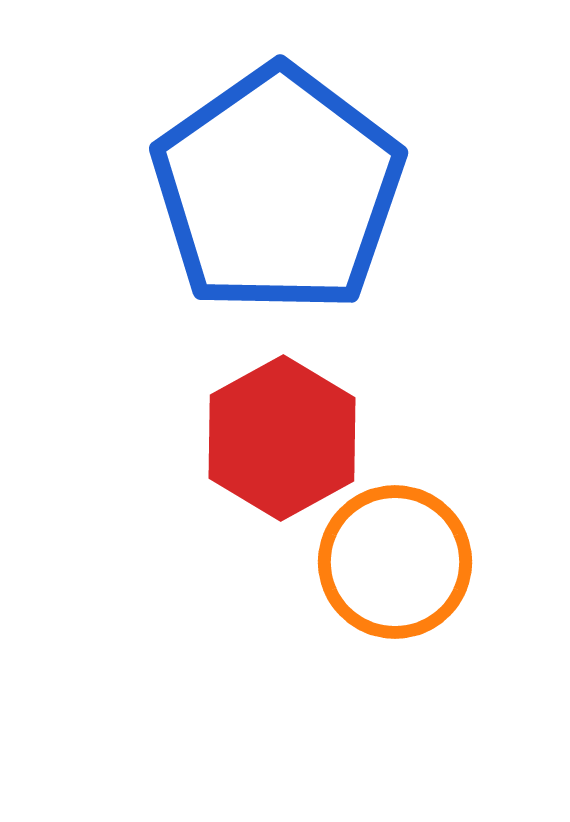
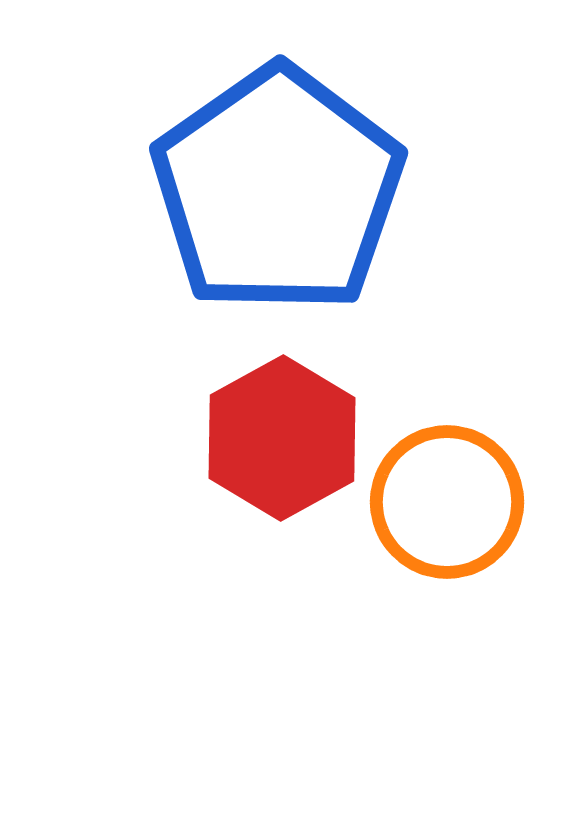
orange circle: moved 52 px right, 60 px up
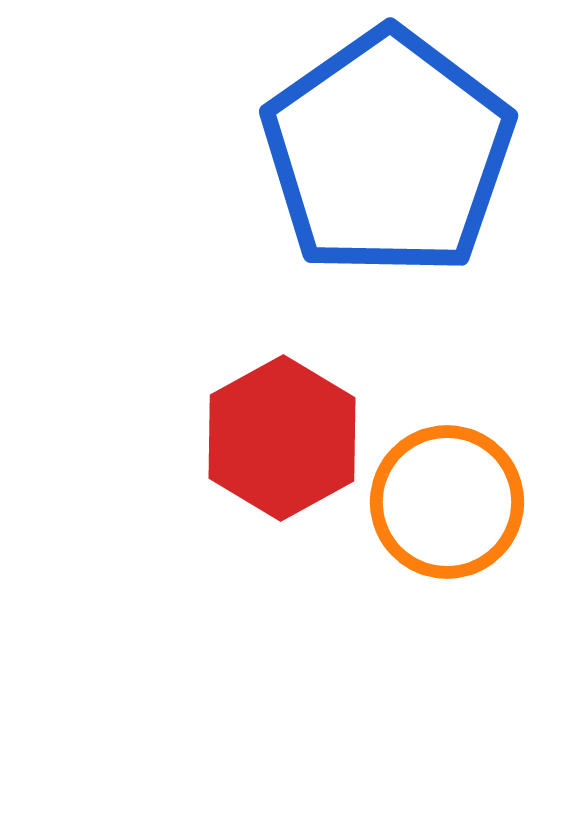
blue pentagon: moved 110 px right, 37 px up
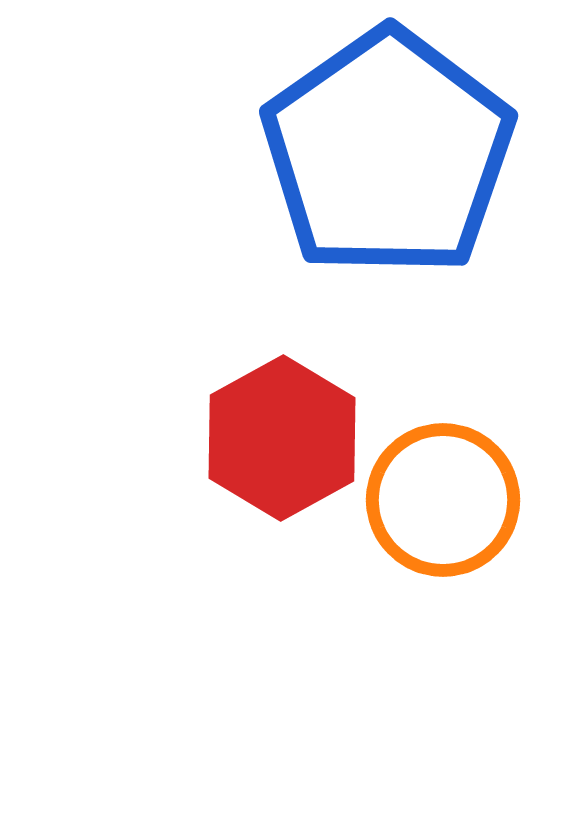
orange circle: moved 4 px left, 2 px up
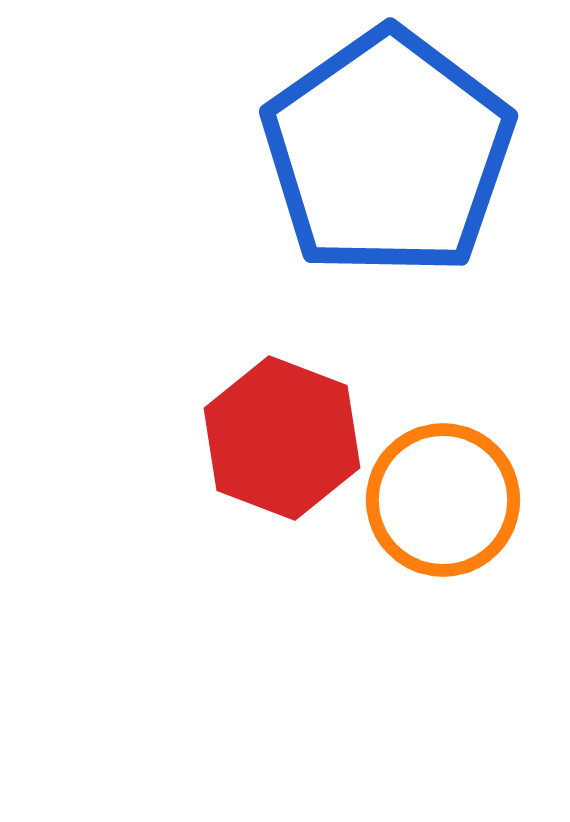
red hexagon: rotated 10 degrees counterclockwise
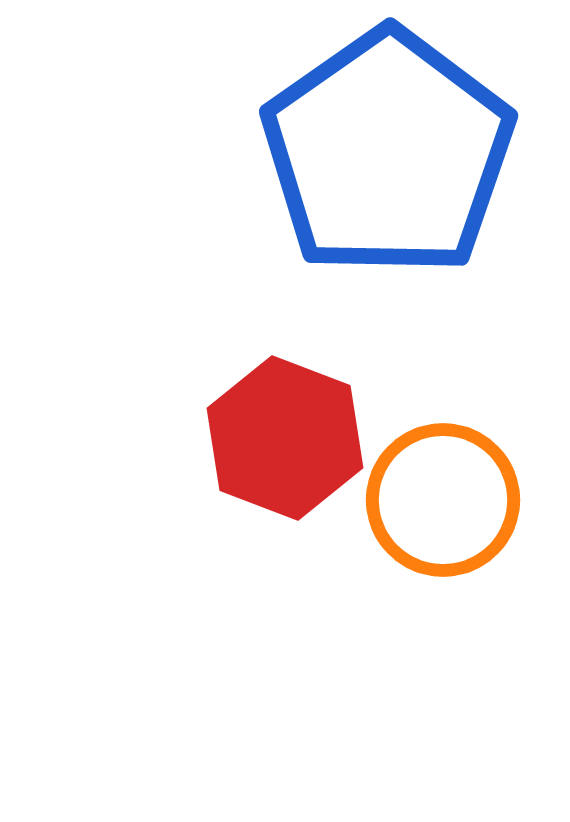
red hexagon: moved 3 px right
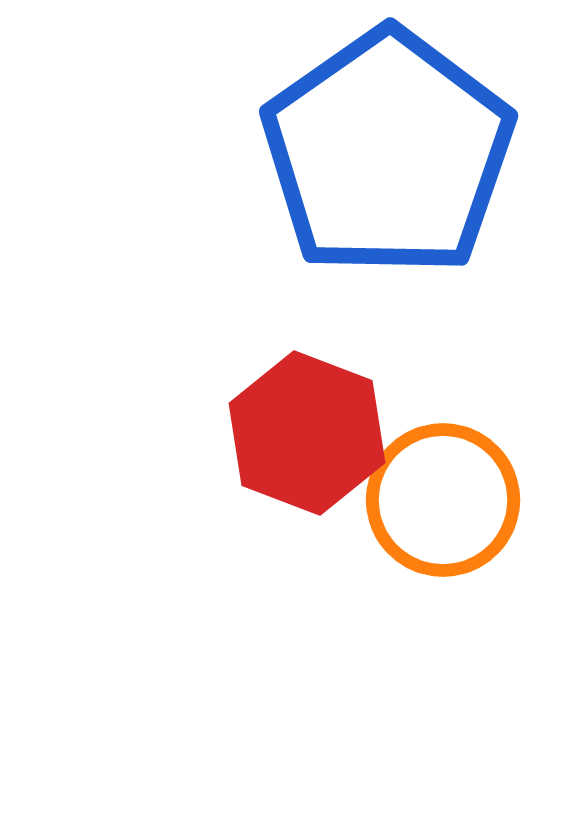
red hexagon: moved 22 px right, 5 px up
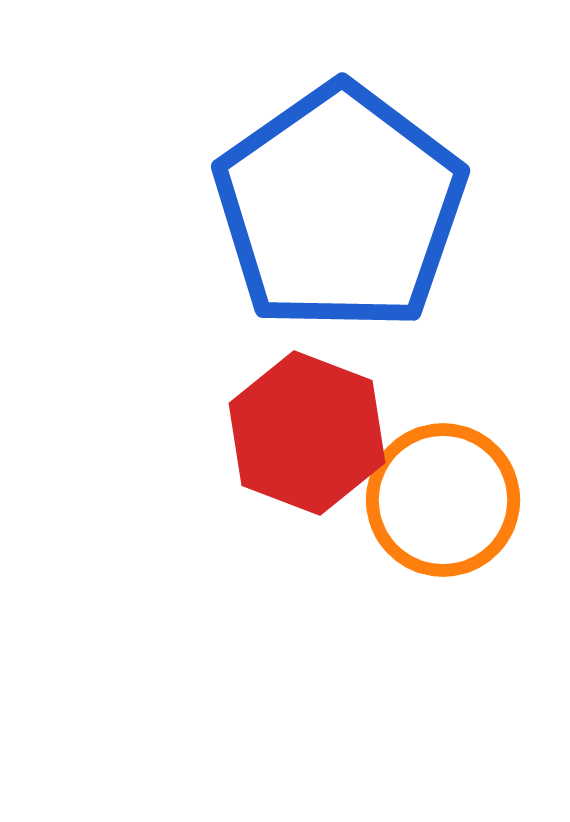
blue pentagon: moved 48 px left, 55 px down
